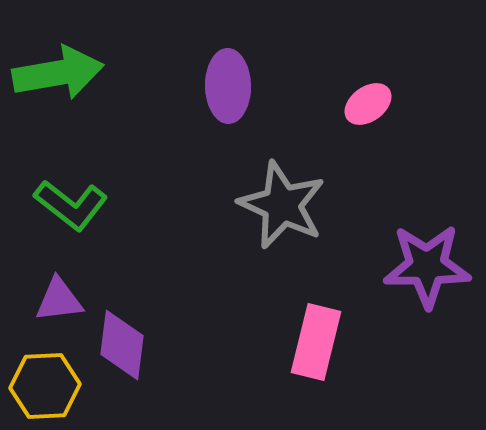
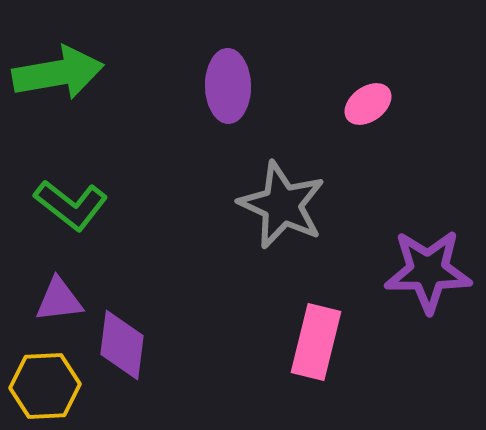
purple star: moved 1 px right, 5 px down
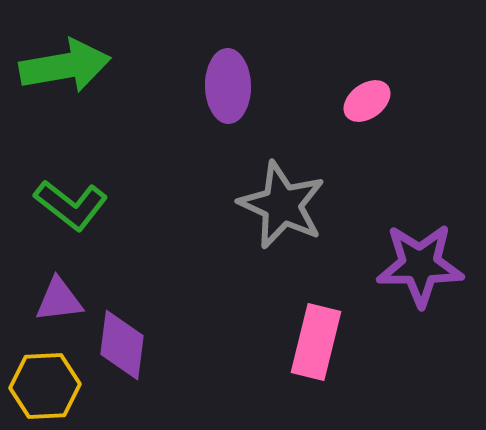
green arrow: moved 7 px right, 7 px up
pink ellipse: moved 1 px left, 3 px up
purple star: moved 8 px left, 6 px up
